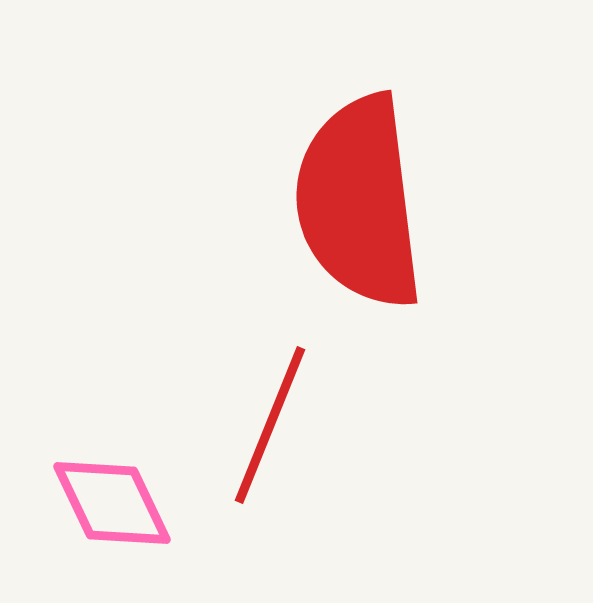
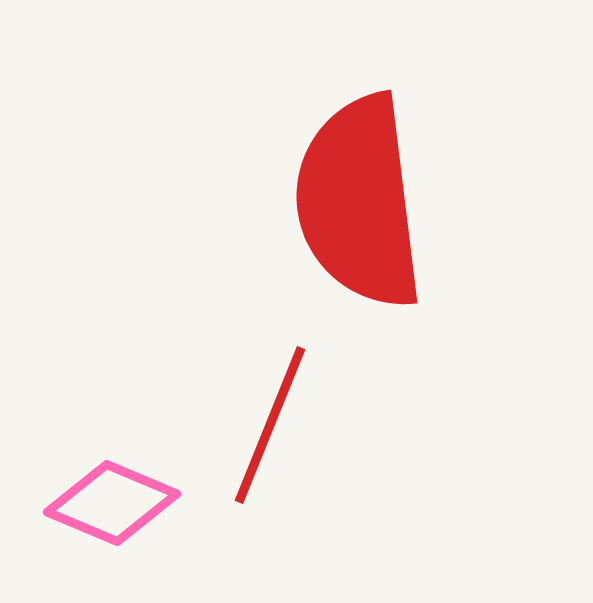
pink diamond: rotated 42 degrees counterclockwise
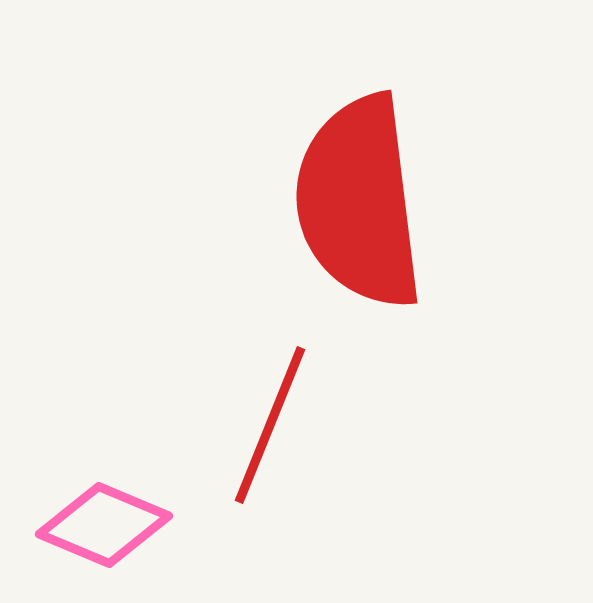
pink diamond: moved 8 px left, 22 px down
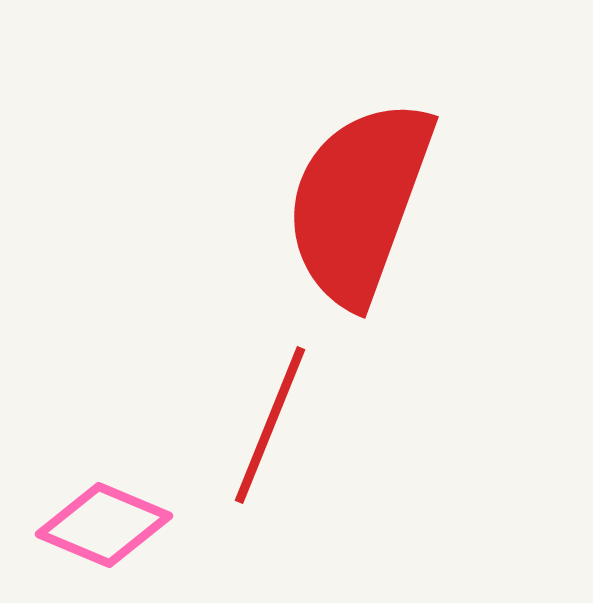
red semicircle: rotated 27 degrees clockwise
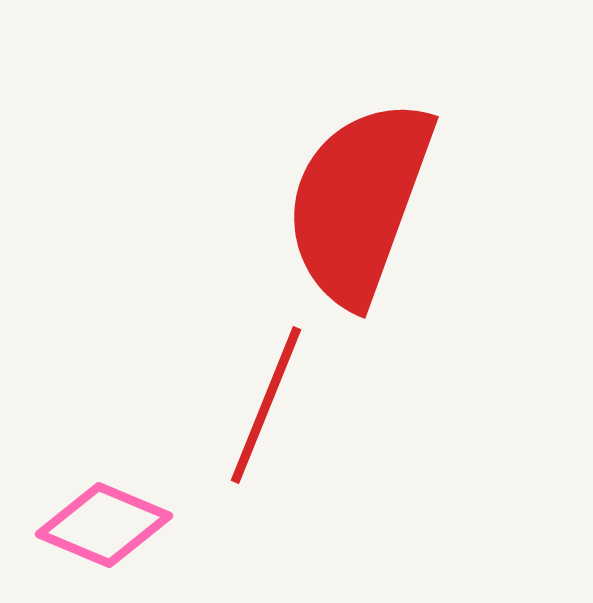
red line: moved 4 px left, 20 px up
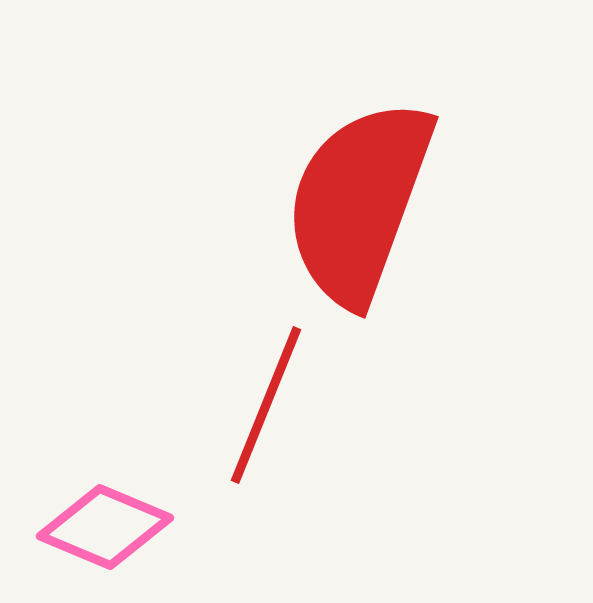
pink diamond: moved 1 px right, 2 px down
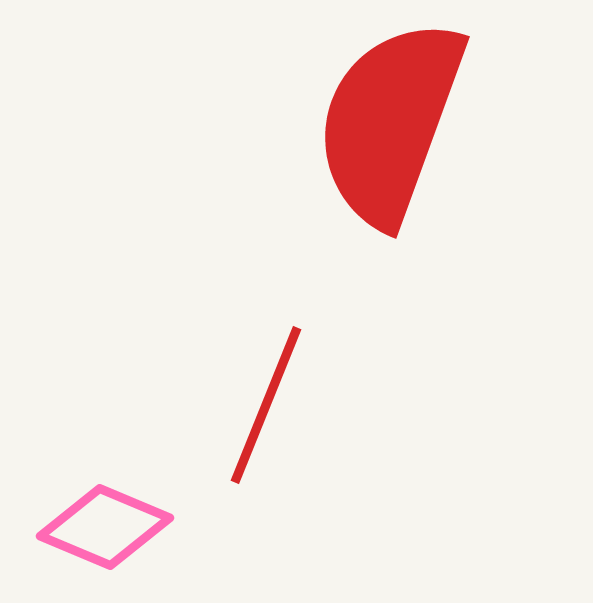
red semicircle: moved 31 px right, 80 px up
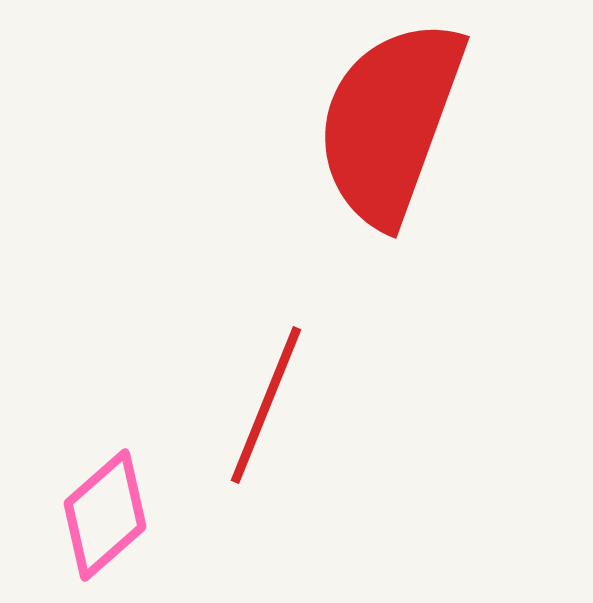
pink diamond: moved 12 px up; rotated 64 degrees counterclockwise
